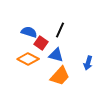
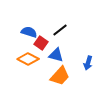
black line: rotated 28 degrees clockwise
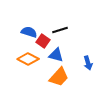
black line: rotated 21 degrees clockwise
red square: moved 2 px right, 2 px up
blue arrow: rotated 32 degrees counterclockwise
orange trapezoid: moved 1 px left, 1 px down
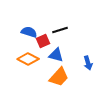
red square: rotated 32 degrees clockwise
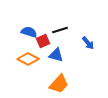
blue arrow: moved 20 px up; rotated 24 degrees counterclockwise
orange trapezoid: moved 7 px down
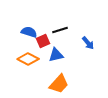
blue triangle: rotated 28 degrees counterclockwise
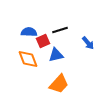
blue semicircle: rotated 14 degrees counterclockwise
orange diamond: rotated 40 degrees clockwise
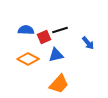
blue semicircle: moved 3 px left, 2 px up
red square: moved 1 px right, 4 px up
orange diamond: rotated 40 degrees counterclockwise
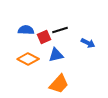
blue arrow: rotated 24 degrees counterclockwise
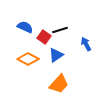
blue semicircle: moved 1 px left, 3 px up; rotated 21 degrees clockwise
red square: rotated 32 degrees counterclockwise
blue arrow: moved 2 px left, 1 px down; rotated 144 degrees counterclockwise
blue triangle: rotated 21 degrees counterclockwise
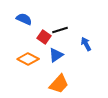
blue semicircle: moved 1 px left, 8 px up
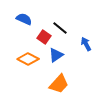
black line: moved 2 px up; rotated 56 degrees clockwise
